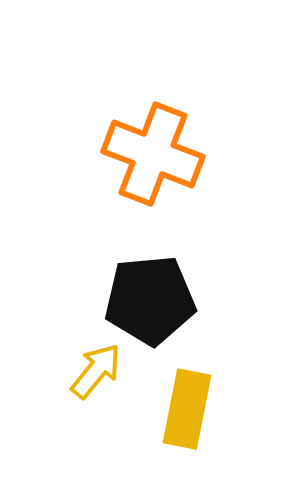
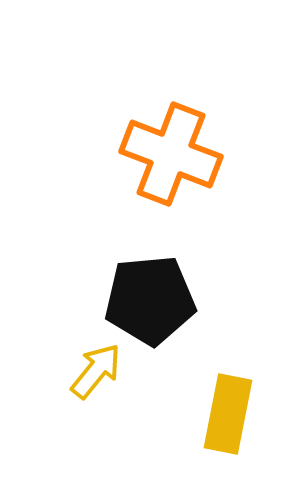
orange cross: moved 18 px right
yellow rectangle: moved 41 px right, 5 px down
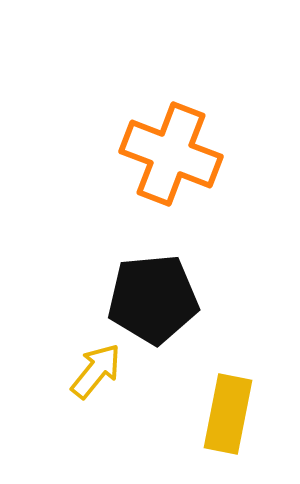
black pentagon: moved 3 px right, 1 px up
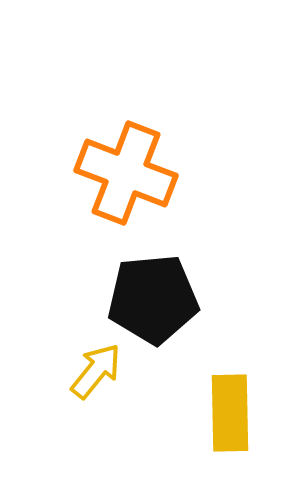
orange cross: moved 45 px left, 19 px down
yellow rectangle: moved 2 px right, 1 px up; rotated 12 degrees counterclockwise
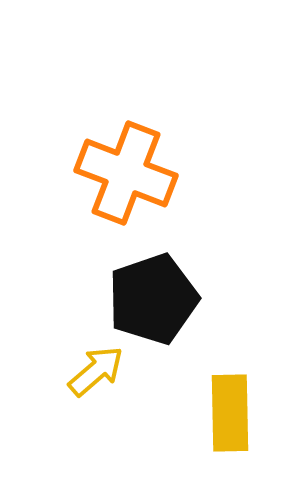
black pentagon: rotated 14 degrees counterclockwise
yellow arrow: rotated 10 degrees clockwise
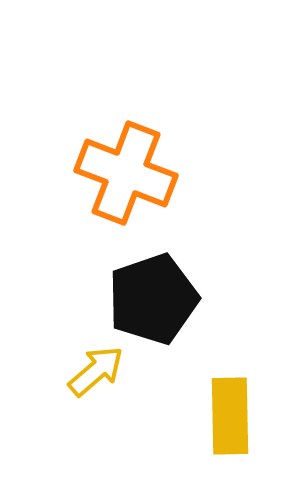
yellow rectangle: moved 3 px down
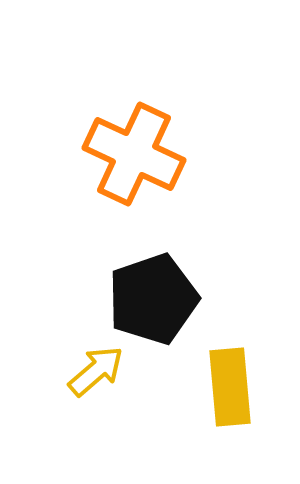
orange cross: moved 8 px right, 19 px up; rotated 4 degrees clockwise
yellow rectangle: moved 29 px up; rotated 4 degrees counterclockwise
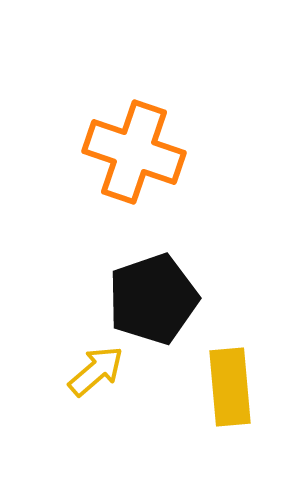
orange cross: moved 2 px up; rotated 6 degrees counterclockwise
